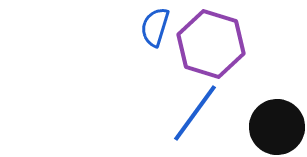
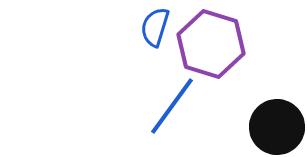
blue line: moved 23 px left, 7 px up
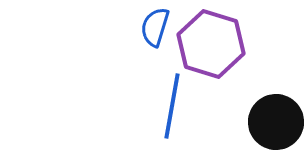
blue line: rotated 26 degrees counterclockwise
black circle: moved 1 px left, 5 px up
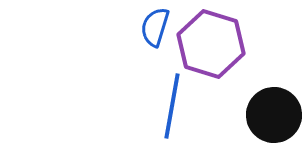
black circle: moved 2 px left, 7 px up
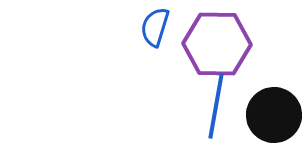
purple hexagon: moved 6 px right; rotated 16 degrees counterclockwise
blue line: moved 44 px right
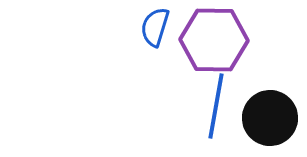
purple hexagon: moved 3 px left, 4 px up
black circle: moved 4 px left, 3 px down
